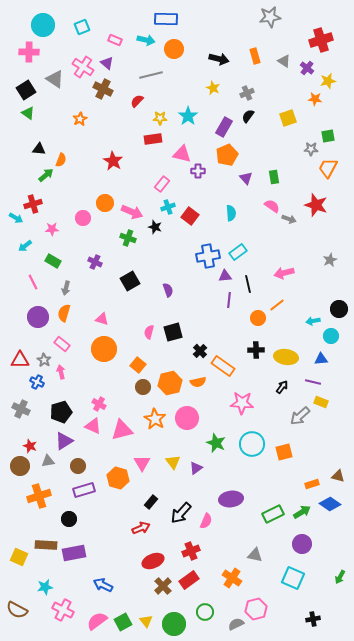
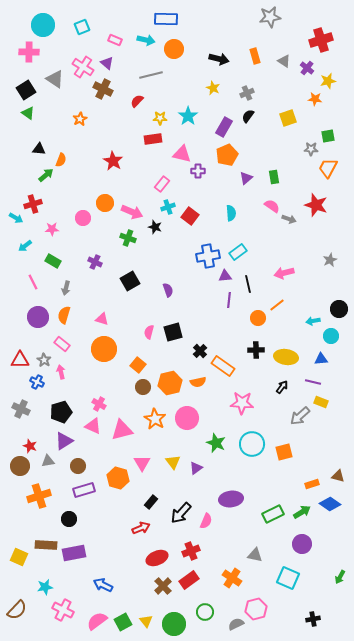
purple triangle at (246, 178): rotated 32 degrees clockwise
orange semicircle at (64, 313): moved 2 px down
red ellipse at (153, 561): moved 4 px right, 3 px up
cyan square at (293, 578): moved 5 px left
brown semicircle at (17, 610): rotated 75 degrees counterclockwise
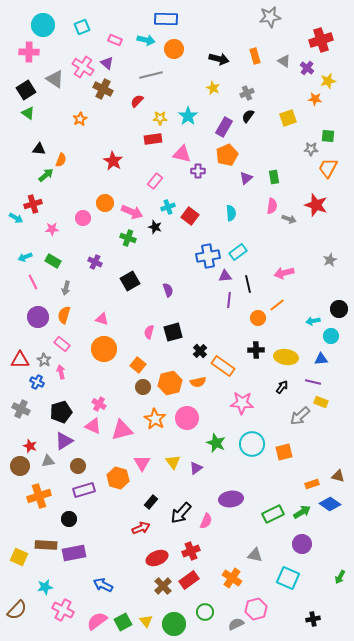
green square at (328, 136): rotated 16 degrees clockwise
pink rectangle at (162, 184): moved 7 px left, 3 px up
pink semicircle at (272, 206): rotated 63 degrees clockwise
cyan arrow at (25, 246): moved 11 px down; rotated 16 degrees clockwise
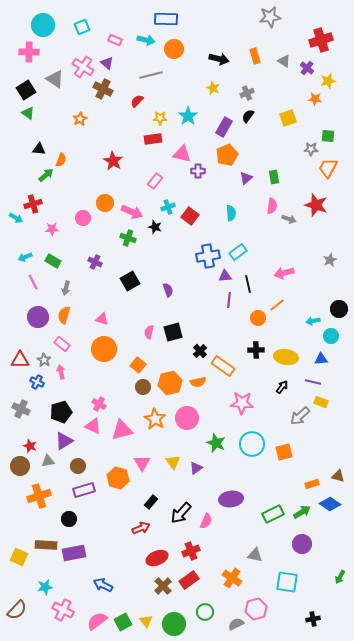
cyan square at (288, 578): moved 1 px left, 4 px down; rotated 15 degrees counterclockwise
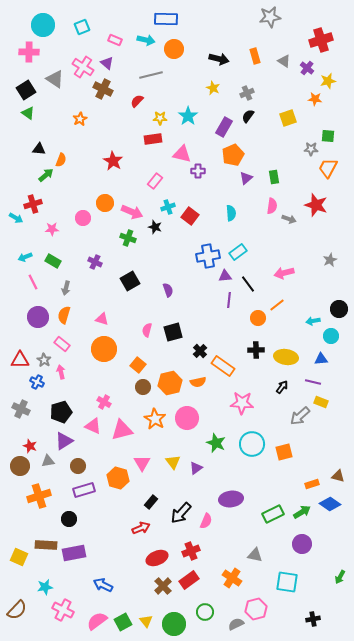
orange pentagon at (227, 155): moved 6 px right
black line at (248, 284): rotated 24 degrees counterclockwise
pink semicircle at (149, 332): moved 2 px left, 2 px up
pink cross at (99, 404): moved 5 px right, 2 px up
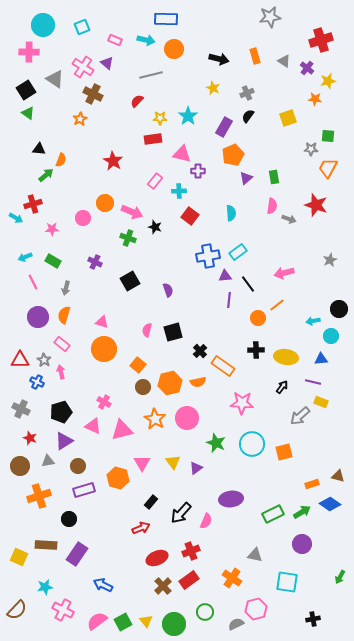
brown cross at (103, 89): moved 10 px left, 5 px down
cyan cross at (168, 207): moved 11 px right, 16 px up; rotated 16 degrees clockwise
pink triangle at (102, 319): moved 3 px down
red star at (30, 446): moved 8 px up
purple rectangle at (74, 553): moved 3 px right, 1 px down; rotated 45 degrees counterclockwise
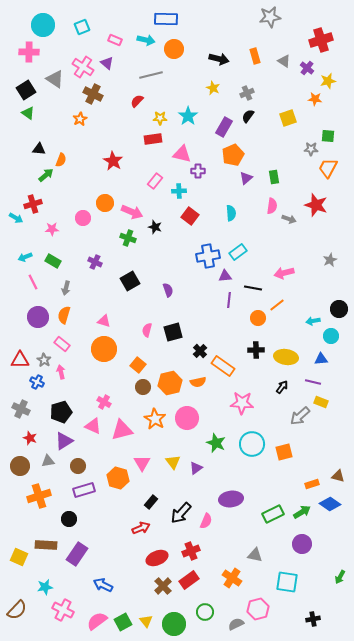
black line at (248, 284): moved 5 px right, 4 px down; rotated 42 degrees counterclockwise
pink triangle at (102, 322): moved 2 px right, 1 px up
pink hexagon at (256, 609): moved 2 px right
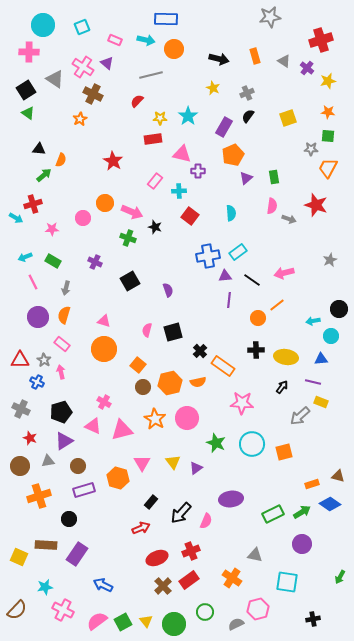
orange star at (315, 99): moved 13 px right, 13 px down
green arrow at (46, 175): moved 2 px left
black line at (253, 288): moved 1 px left, 8 px up; rotated 24 degrees clockwise
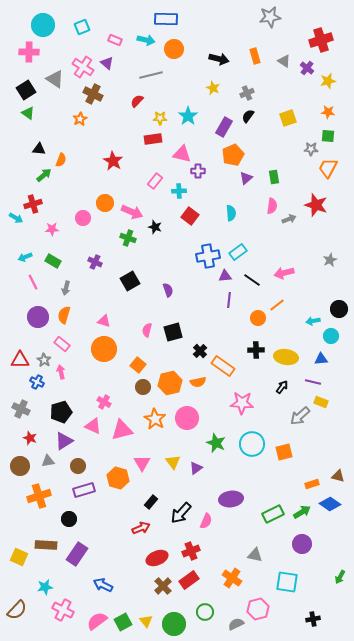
gray arrow at (289, 219): rotated 40 degrees counterclockwise
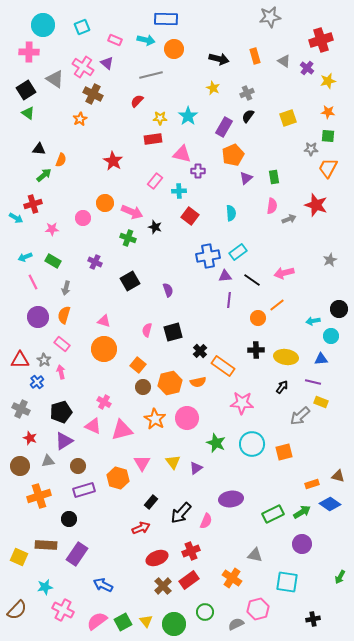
blue cross at (37, 382): rotated 24 degrees clockwise
